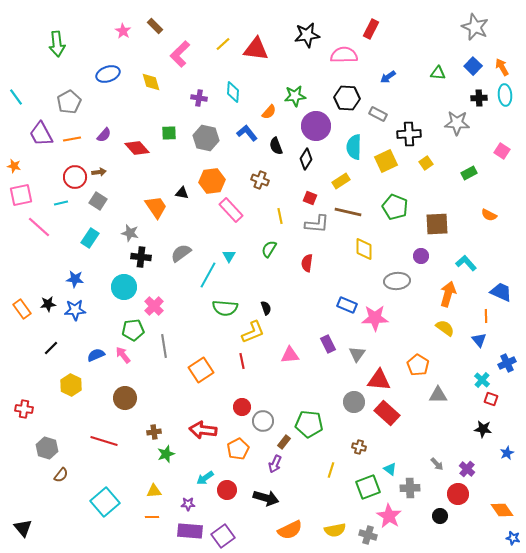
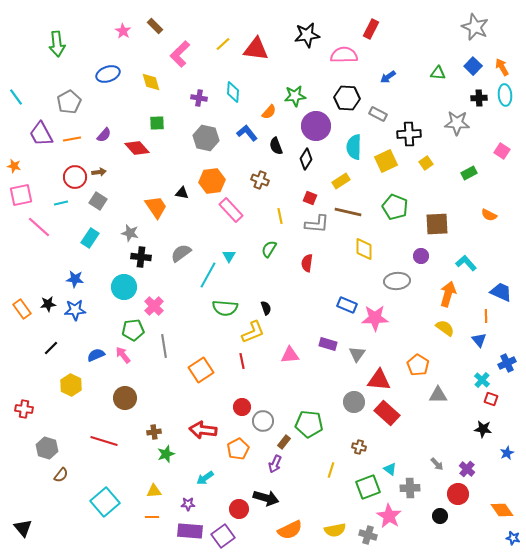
green square at (169, 133): moved 12 px left, 10 px up
purple rectangle at (328, 344): rotated 48 degrees counterclockwise
red circle at (227, 490): moved 12 px right, 19 px down
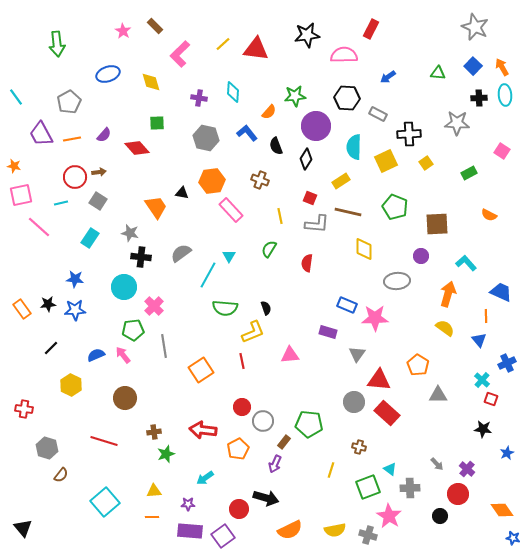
purple rectangle at (328, 344): moved 12 px up
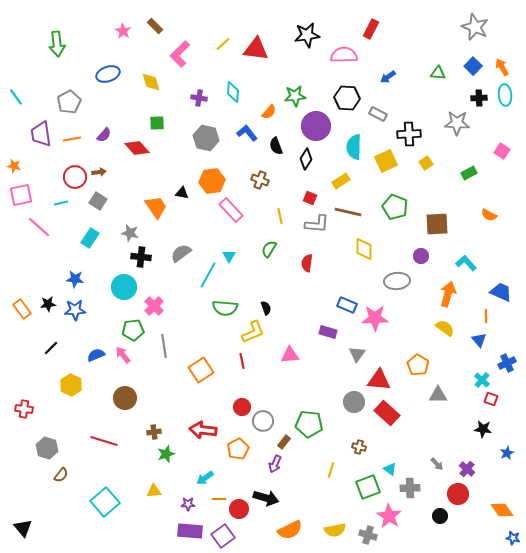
purple trapezoid at (41, 134): rotated 20 degrees clockwise
orange line at (152, 517): moved 67 px right, 18 px up
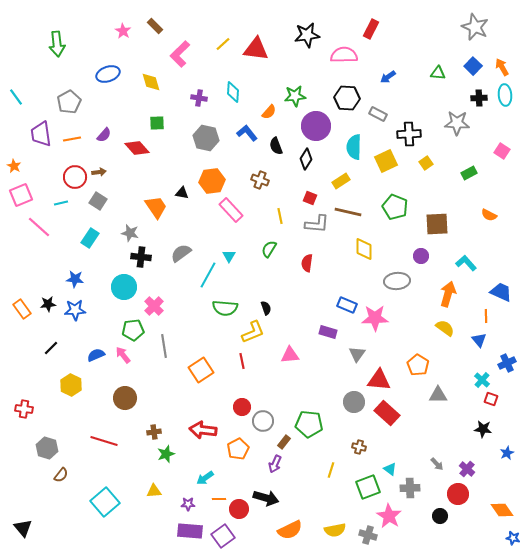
orange star at (14, 166): rotated 16 degrees clockwise
pink square at (21, 195): rotated 10 degrees counterclockwise
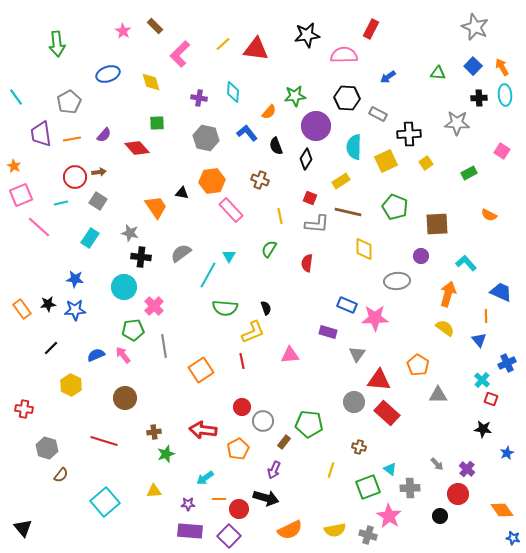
purple arrow at (275, 464): moved 1 px left, 6 px down
purple square at (223, 536): moved 6 px right; rotated 10 degrees counterclockwise
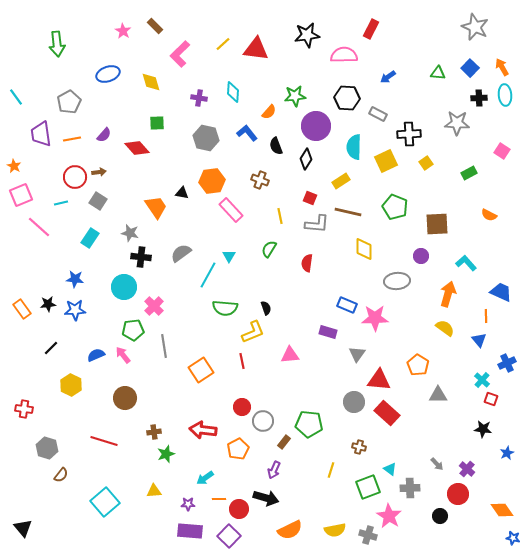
blue square at (473, 66): moved 3 px left, 2 px down
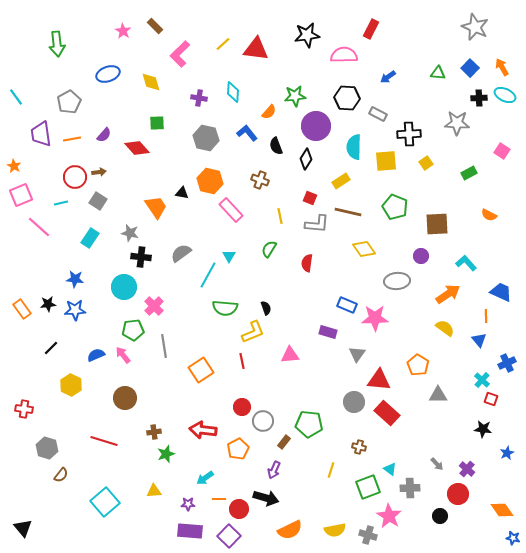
cyan ellipse at (505, 95): rotated 60 degrees counterclockwise
yellow square at (386, 161): rotated 20 degrees clockwise
orange hexagon at (212, 181): moved 2 px left; rotated 20 degrees clockwise
yellow diamond at (364, 249): rotated 35 degrees counterclockwise
orange arrow at (448, 294): rotated 40 degrees clockwise
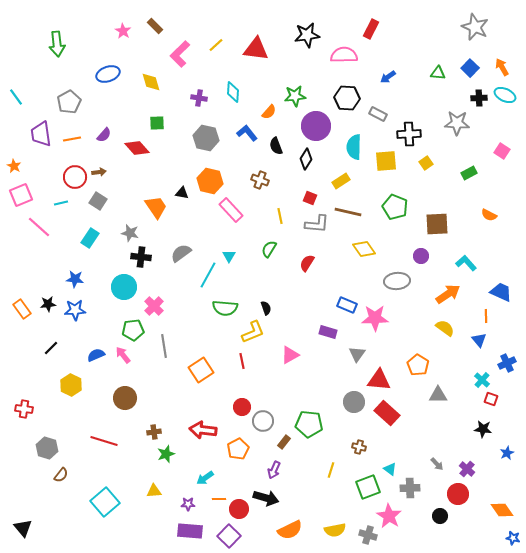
yellow line at (223, 44): moved 7 px left, 1 px down
red semicircle at (307, 263): rotated 24 degrees clockwise
pink triangle at (290, 355): rotated 24 degrees counterclockwise
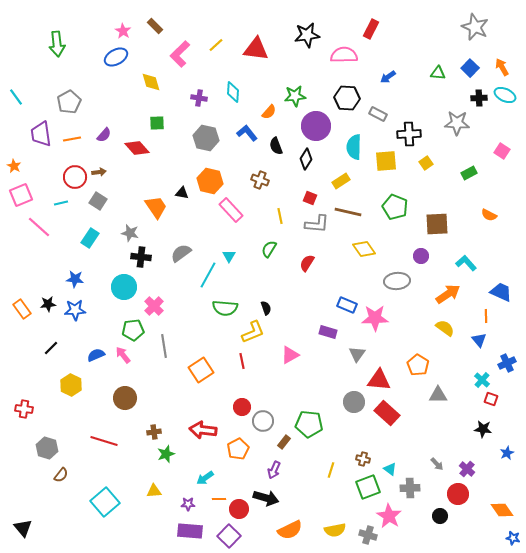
blue ellipse at (108, 74): moved 8 px right, 17 px up; rotated 10 degrees counterclockwise
brown cross at (359, 447): moved 4 px right, 12 px down
